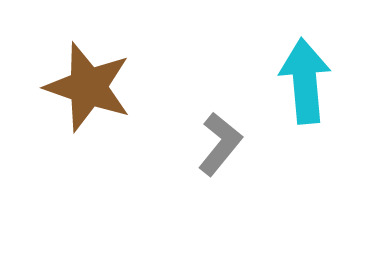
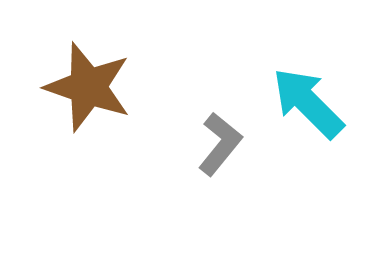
cyan arrow: moved 3 px right, 22 px down; rotated 40 degrees counterclockwise
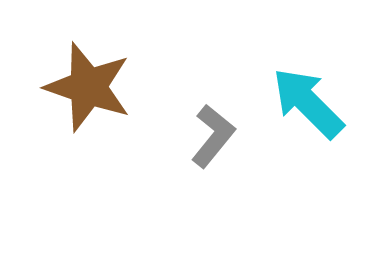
gray L-shape: moved 7 px left, 8 px up
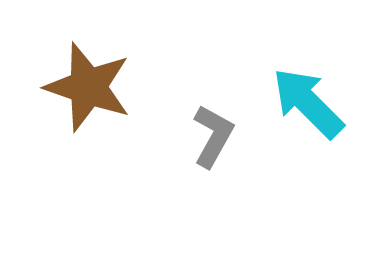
gray L-shape: rotated 10 degrees counterclockwise
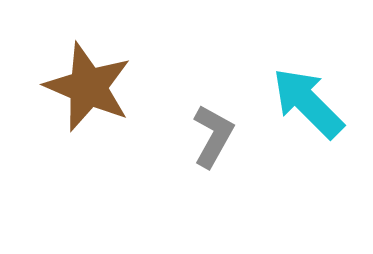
brown star: rotated 4 degrees clockwise
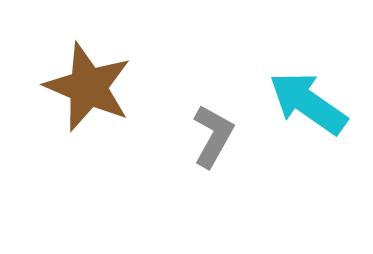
cyan arrow: rotated 10 degrees counterclockwise
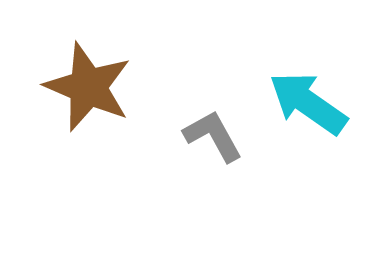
gray L-shape: rotated 58 degrees counterclockwise
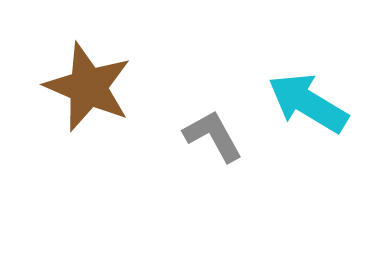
cyan arrow: rotated 4 degrees counterclockwise
